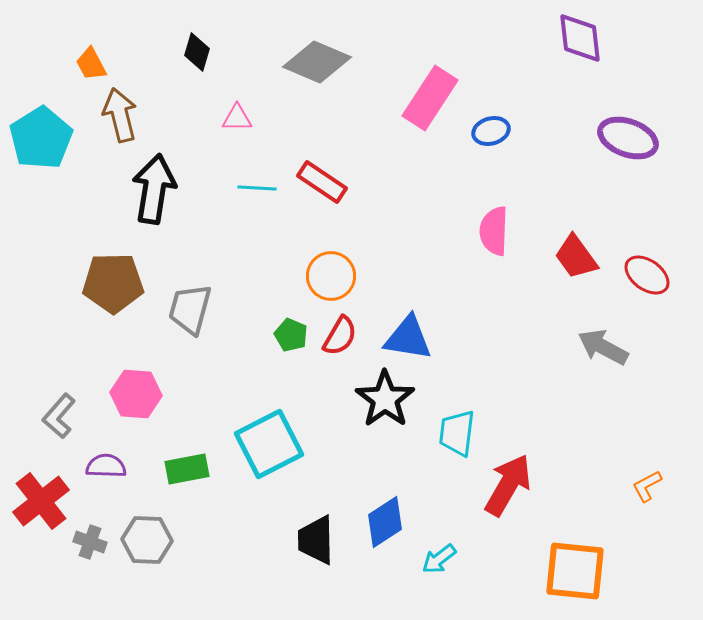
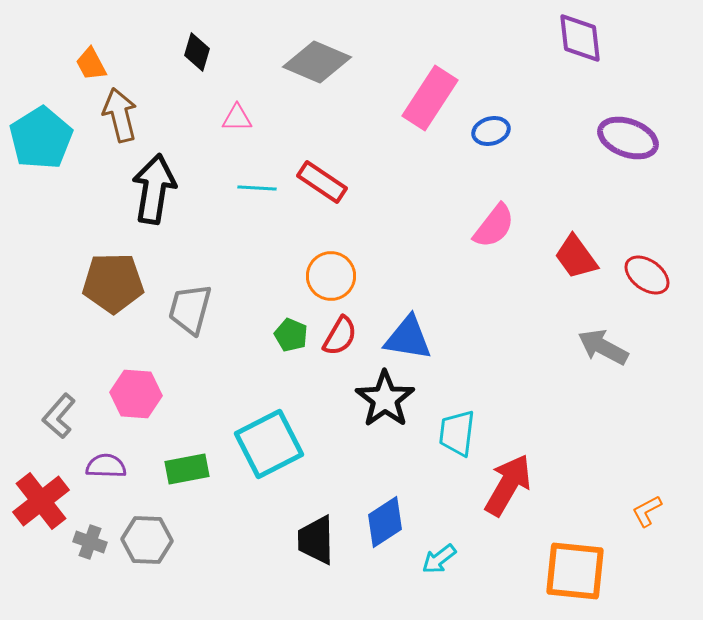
pink semicircle: moved 5 px up; rotated 144 degrees counterclockwise
orange L-shape: moved 25 px down
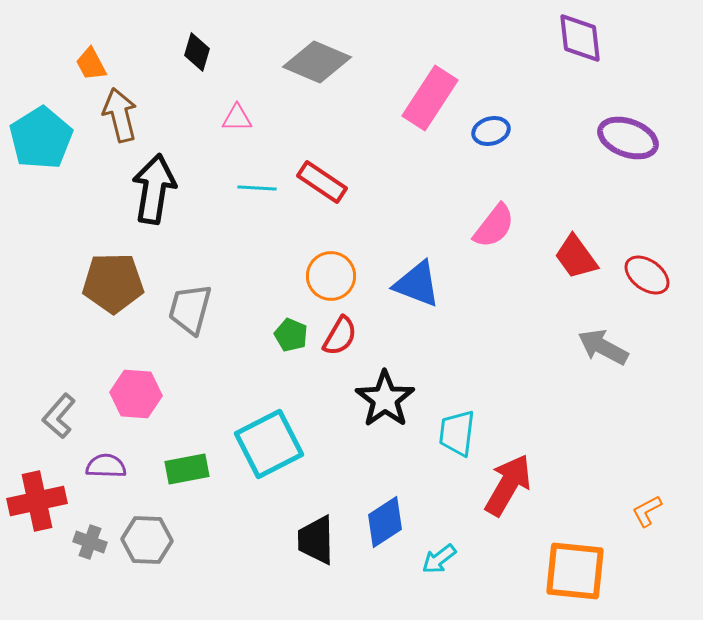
blue triangle: moved 9 px right, 54 px up; rotated 12 degrees clockwise
red cross: moved 4 px left; rotated 26 degrees clockwise
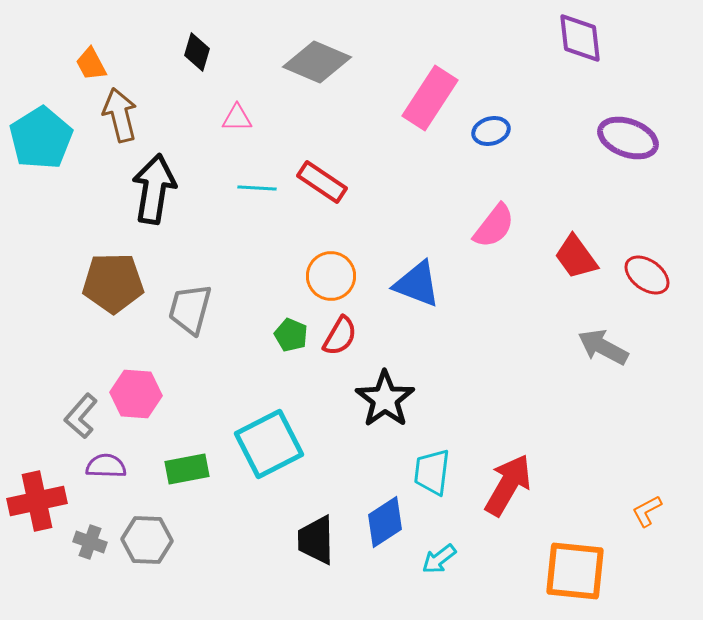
gray L-shape: moved 22 px right
cyan trapezoid: moved 25 px left, 39 px down
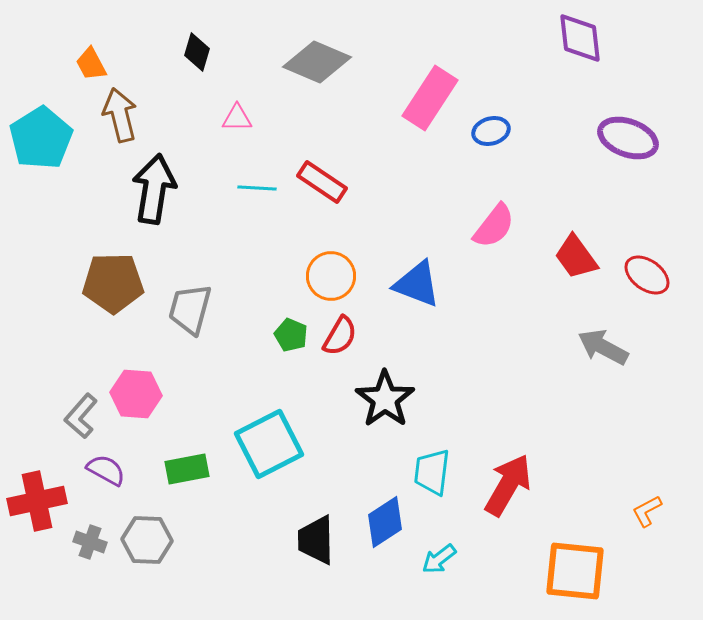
purple semicircle: moved 4 px down; rotated 27 degrees clockwise
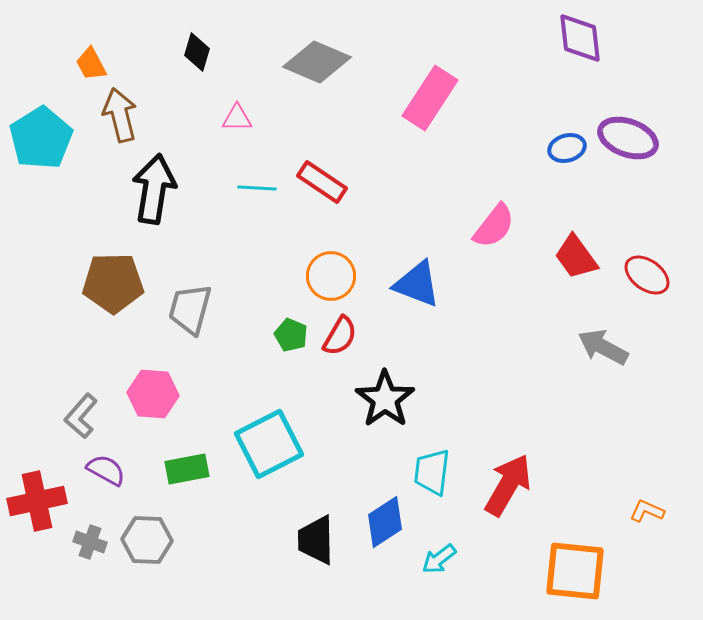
blue ellipse: moved 76 px right, 17 px down
pink hexagon: moved 17 px right
orange L-shape: rotated 52 degrees clockwise
